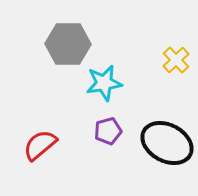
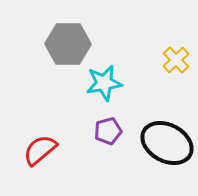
red semicircle: moved 5 px down
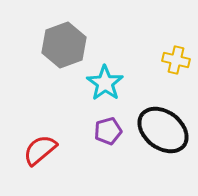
gray hexagon: moved 4 px left, 1 px down; rotated 21 degrees counterclockwise
yellow cross: rotated 32 degrees counterclockwise
cyan star: moved 1 px right; rotated 27 degrees counterclockwise
black ellipse: moved 4 px left, 13 px up; rotated 9 degrees clockwise
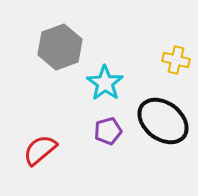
gray hexagon: moved 4 px left, 2 px down
black ellipse: moved 9 px up
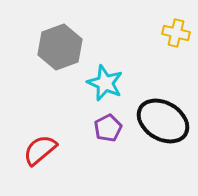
yellow cross: moved 27 px up
cyan star: rotated 12 degrees counterclockwise
black ellipse: rotated 6 degrees counterclockwise
purple pentagon: moved 3 px up; rotated 12 degrees counterclockwise
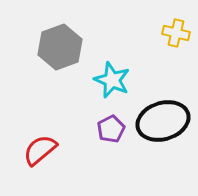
cyan star: moved 7 px right, 3 px up
black ellipse: rotated 48 degrees counterclockwise
purple pentagon: moved 3 px right, 1 px down
